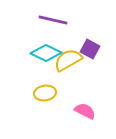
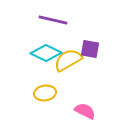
purple square: rotated 18 degrees counterclockwise
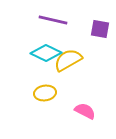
purple square: moved 10 px right, 20 px up
